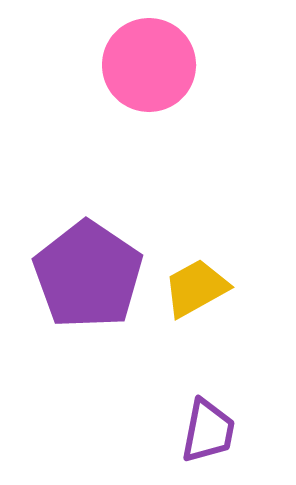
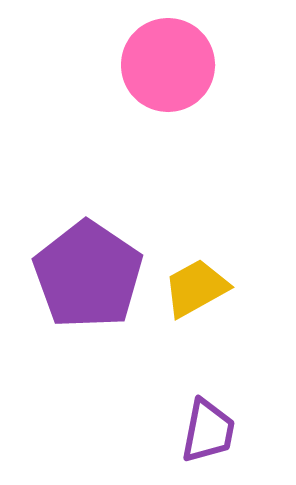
pink circle: moved 19 px right
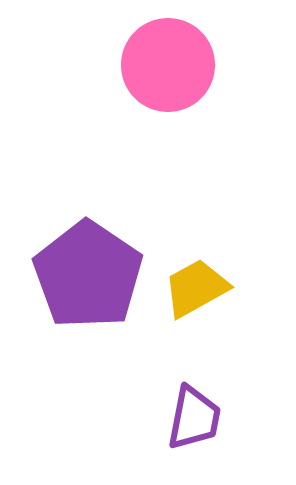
purple trapezoid: moved 14 px left, 13 px up
